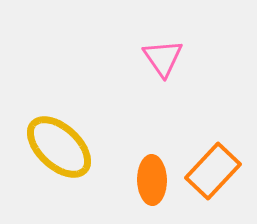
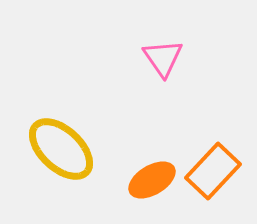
yellow ellipse: moved 2 px right, 2 px down
orange ellipse: rotated 60 degrees clockwise
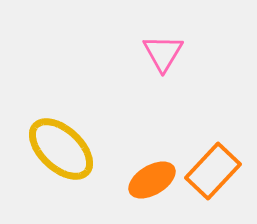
pink triangle: moved 5 px up; rotated 6 degrees clockwise
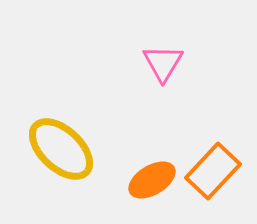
pink triangle: moved 10 px down
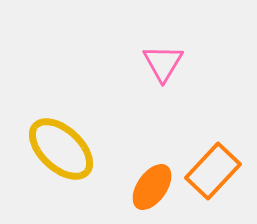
orange ellipse: moved 7 px down; rotated 24 degrees counterclockwise
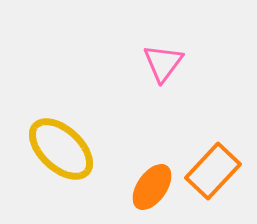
pink triangle: rotated 6 degrees clockwise
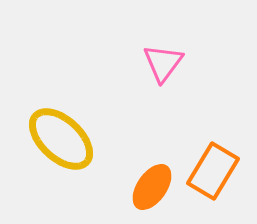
yellow ellipse: moved 10 px up
orange rectangle: rotated 12 degrees counterclockwise
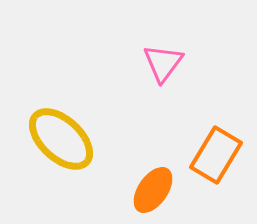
orange rectangle: moved 3 px right, 16 px up
orange ellipse: moved 1 px right, 3 px down
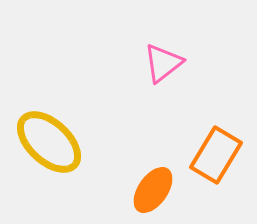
pink triangle: rotated 15 degrees clockwise
yellow ellipse: moved 12 px left, 3 px down
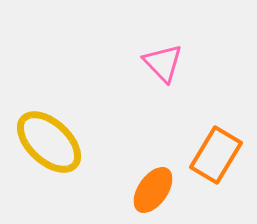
pink triangle: rotated 36 degrees counterclockwise
